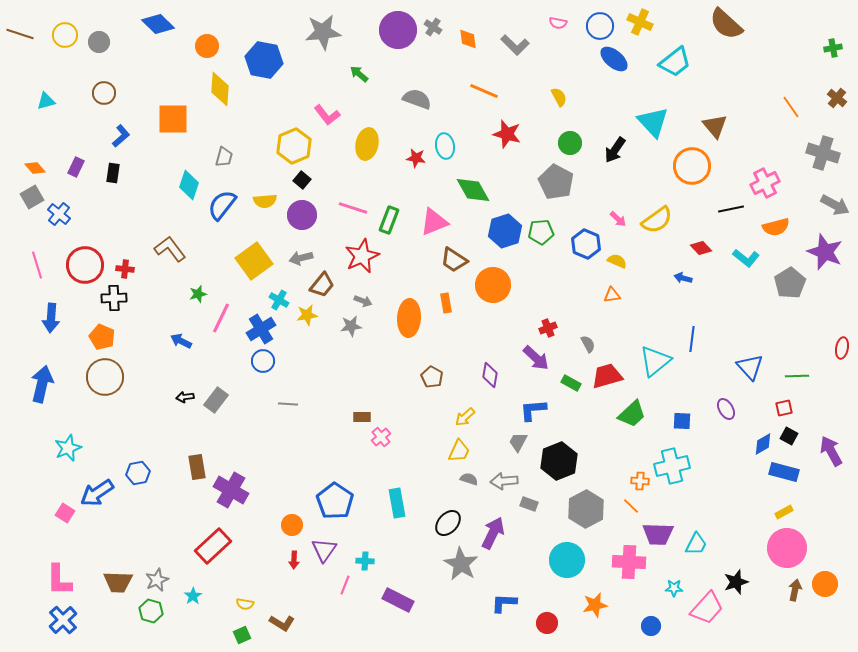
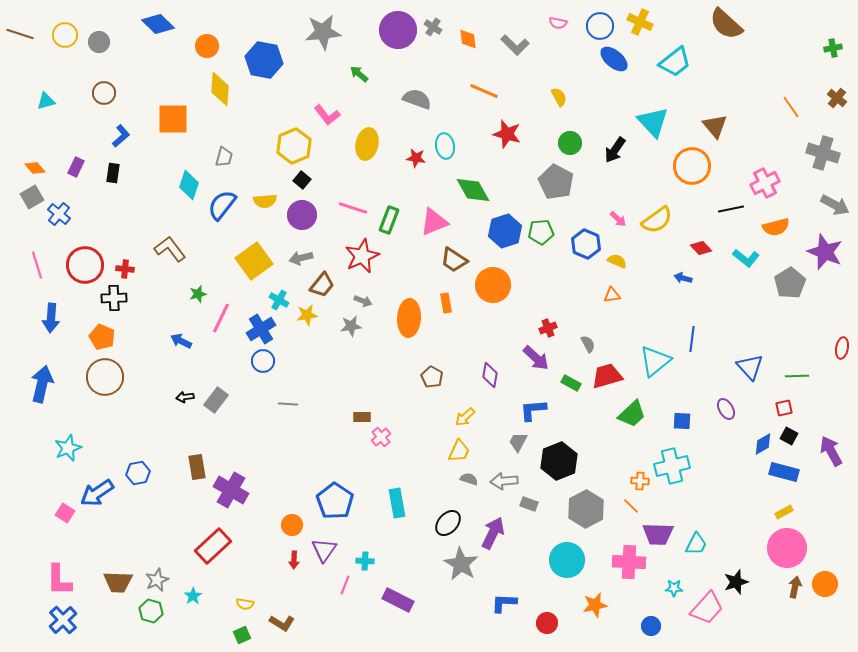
brown arrow at (795, 590): moved 3 px up
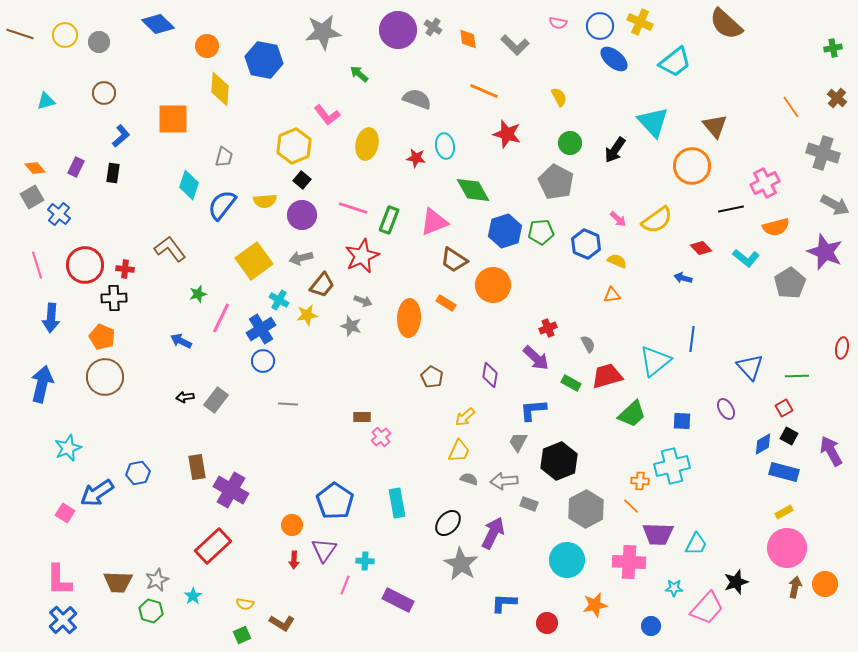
orange rectangle at (446, 303): rotated 48 degrees counterclockwise
gray star at (351, 326): rotated 25 degrees clockwise
red square at (784, 408): rotated 18 degrees counterclockwise
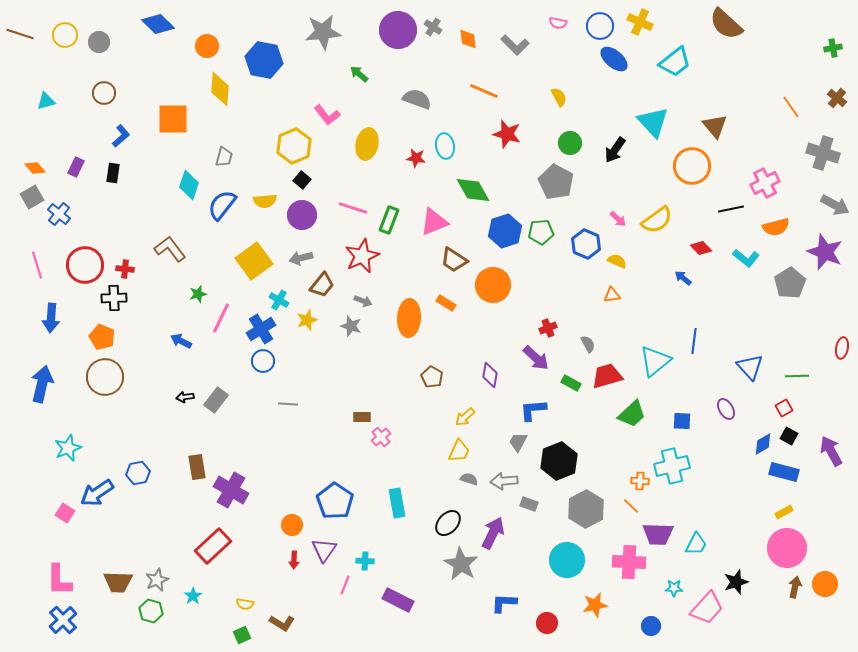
blue arrow at (683, 278): rotated 24 degrees clockwise
yellow star at (307, 315): moved 5 px down; rotated 10 degrees counterclockwise
blue line at (692, 339): moved 2 px right, 2 px down
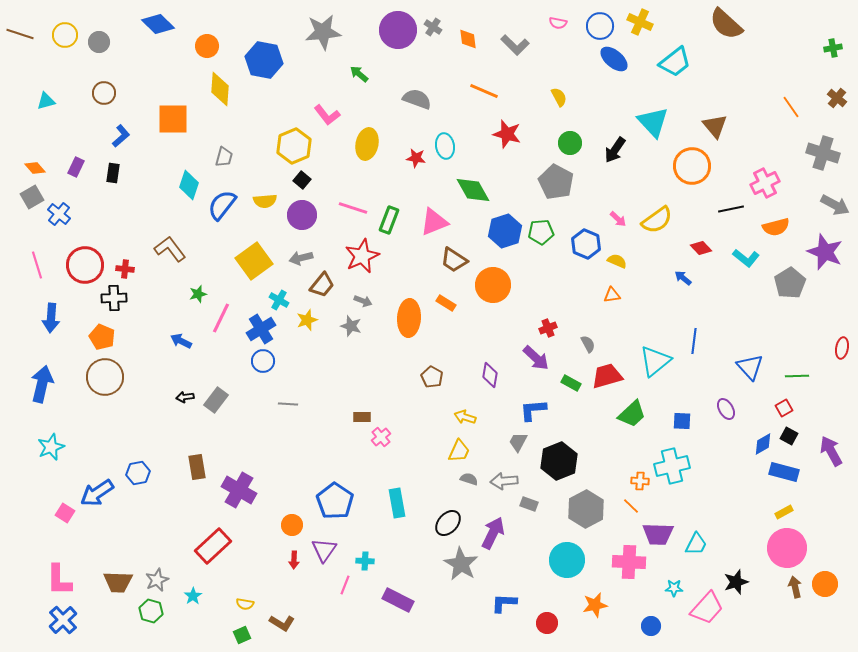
yellow arrow at (465, 417): rotated 60 degrees clockwise
cyan star at (68, 448): moved 17 px left, 1 px up
purple cross at (231, 490): moved 8 px right
brown arrow at (795, 587): rotated 25 degrees counterclockwise
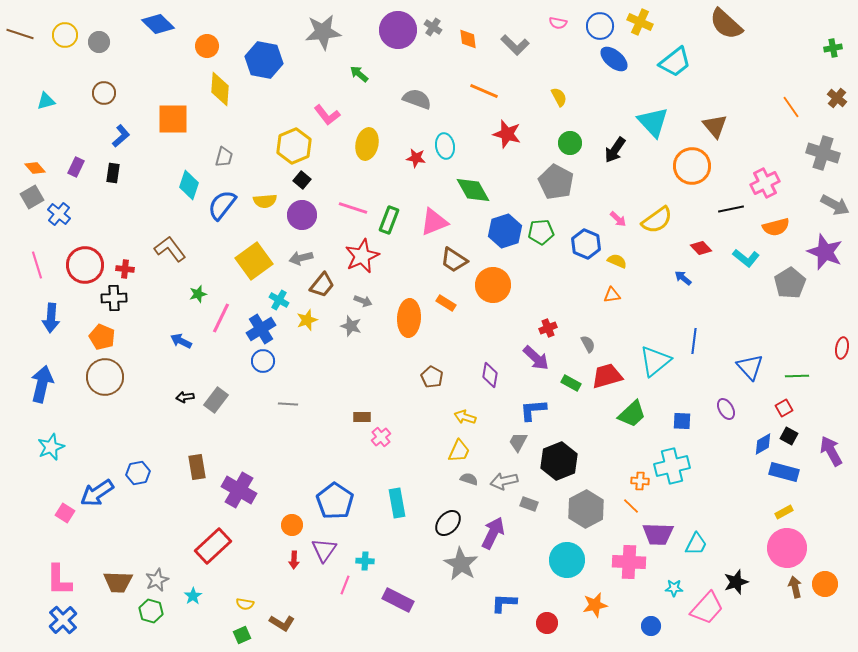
gray arrow at (504, 481): rotated 8 degrees counterclockwise
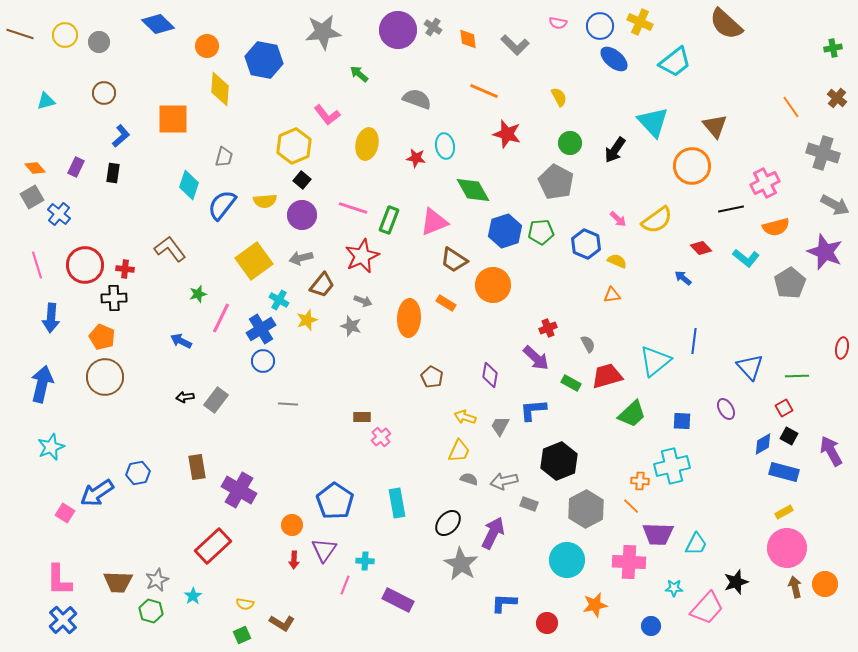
gray trapezoid at (518, 442): moved 18 px left, 16 px up
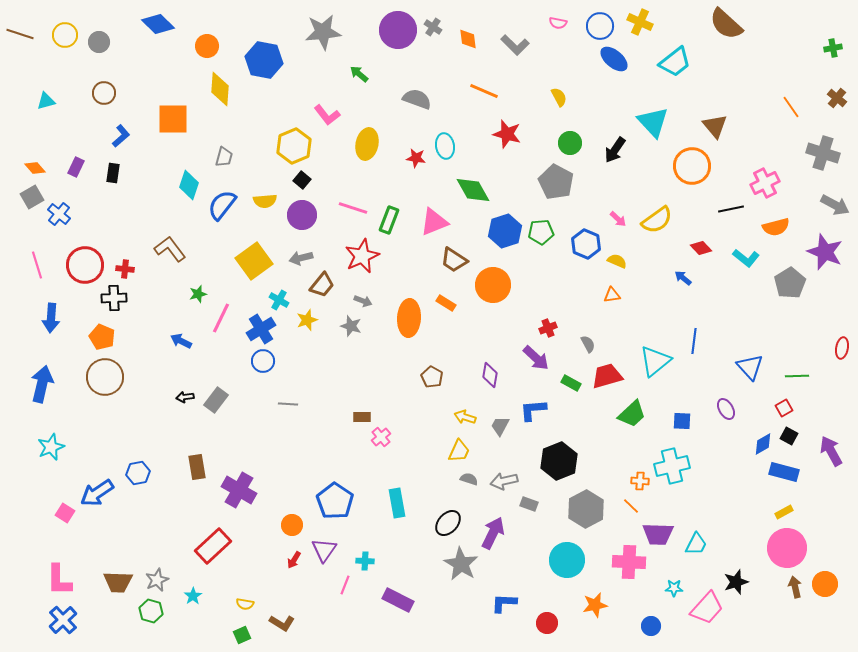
red arrow at (294, 560): rotated 30 degrees clockwise
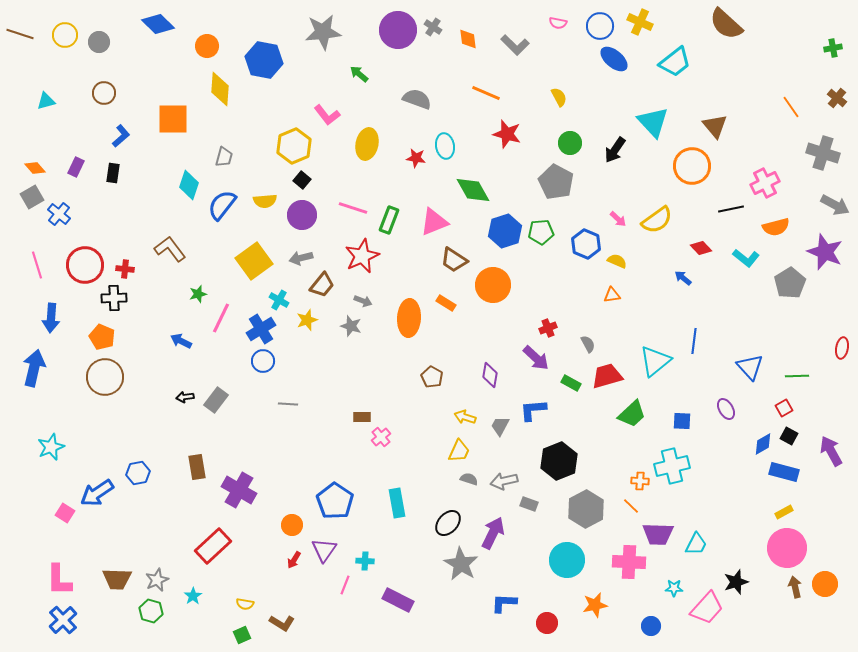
orange line at (484, 91): moved 2 px right, 2 px down
blue arrow at (42, 384): moved 8 px left, 16 px up
brown trapezoid at (118, 582): moved 1 px left, 3 px up
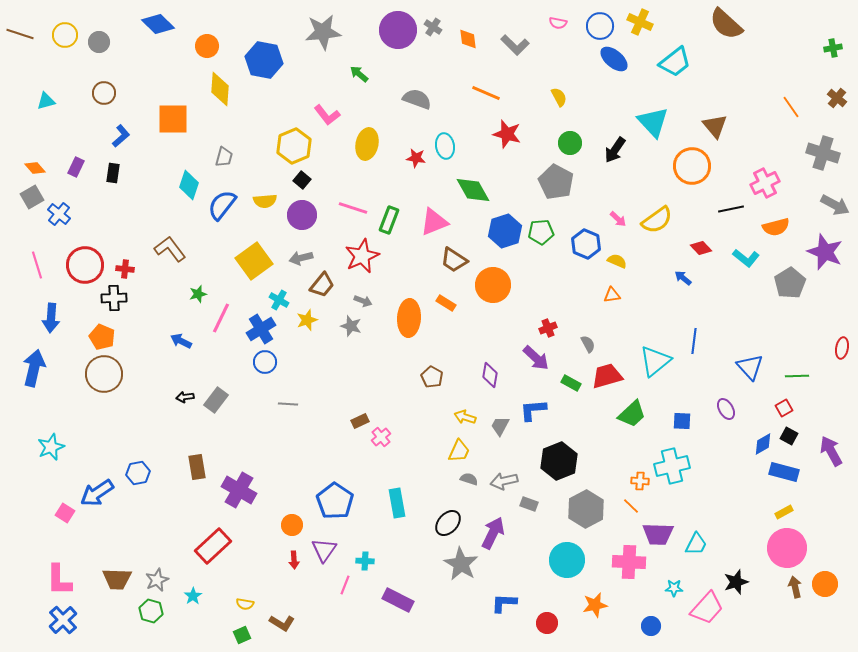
blue circle at (263, 361): moved 2 px right, 1 px down
brown circle at (105, 377): moved 1 px left, 3 px up
brown rectangle at (362, 417): moved 2 px left, 4 px down; rotated 24 degrees counterclockwise
red arrow at (294, 560): rotated 36 degrees counterclockwise
